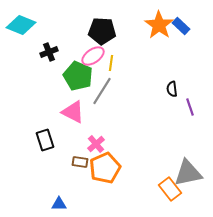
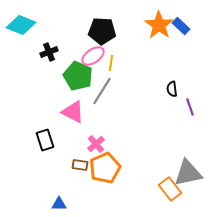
brown rectangle: moved 3 px down
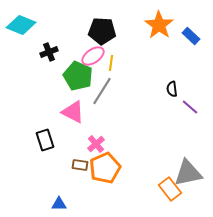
blue rectangle: moved 10 px right, 10 px down
purple line: rotated 30 degrees counterclockwise
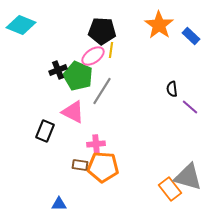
black cross: moved 9 px right, 18 px down
yellow line: moved 13 px up
black rectangle: moved 9 px up; rotated 40 degrees clockwise
pink cross: rotated 36 degrees clockwise
orange pentagon: moved 2 px left, 1 px up; rotated 28 degrees clockwise
gray triangle: moved 4 px down; rotated 28 degrees clockwise
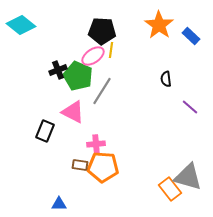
cyan diamond: rotated 16 degrees clockwise
black semicircle: moved 6 px left, 10 px up
